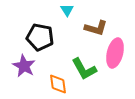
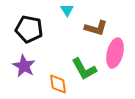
black pentagon: moved 11 px left, 8 px up
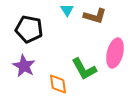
brown L-shape: moved 1 px left, 12 px up
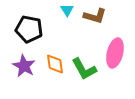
orange diamond: moved 3 px left, 20 px up
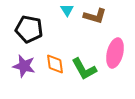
purple star: rotated 15 degrees counterclockwise
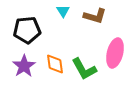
cyan triangle: moved 4 px left, 1 px down
black pentagon: moved 2 px left, 1 px down; rotated 16 degrees counterclockwise
purple star: rotated 25 degrees clockwise
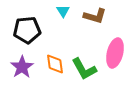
purple star: moved 2 px left, 1 px down
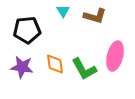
pink ellipse: moved 3 px down
purple star: rotated 30 degrees counterclockwise
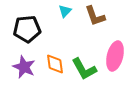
cyan triangle: moved 2 px right; rotated 16 degrees clockwise
brown L-shape: rotated 55 degrees clockwise
black pentagon: moved 1 px up
purple star: moved 2 px right; rotated 15 degrees clockwise
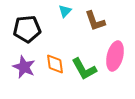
brown L-shape: moved 5 px down
